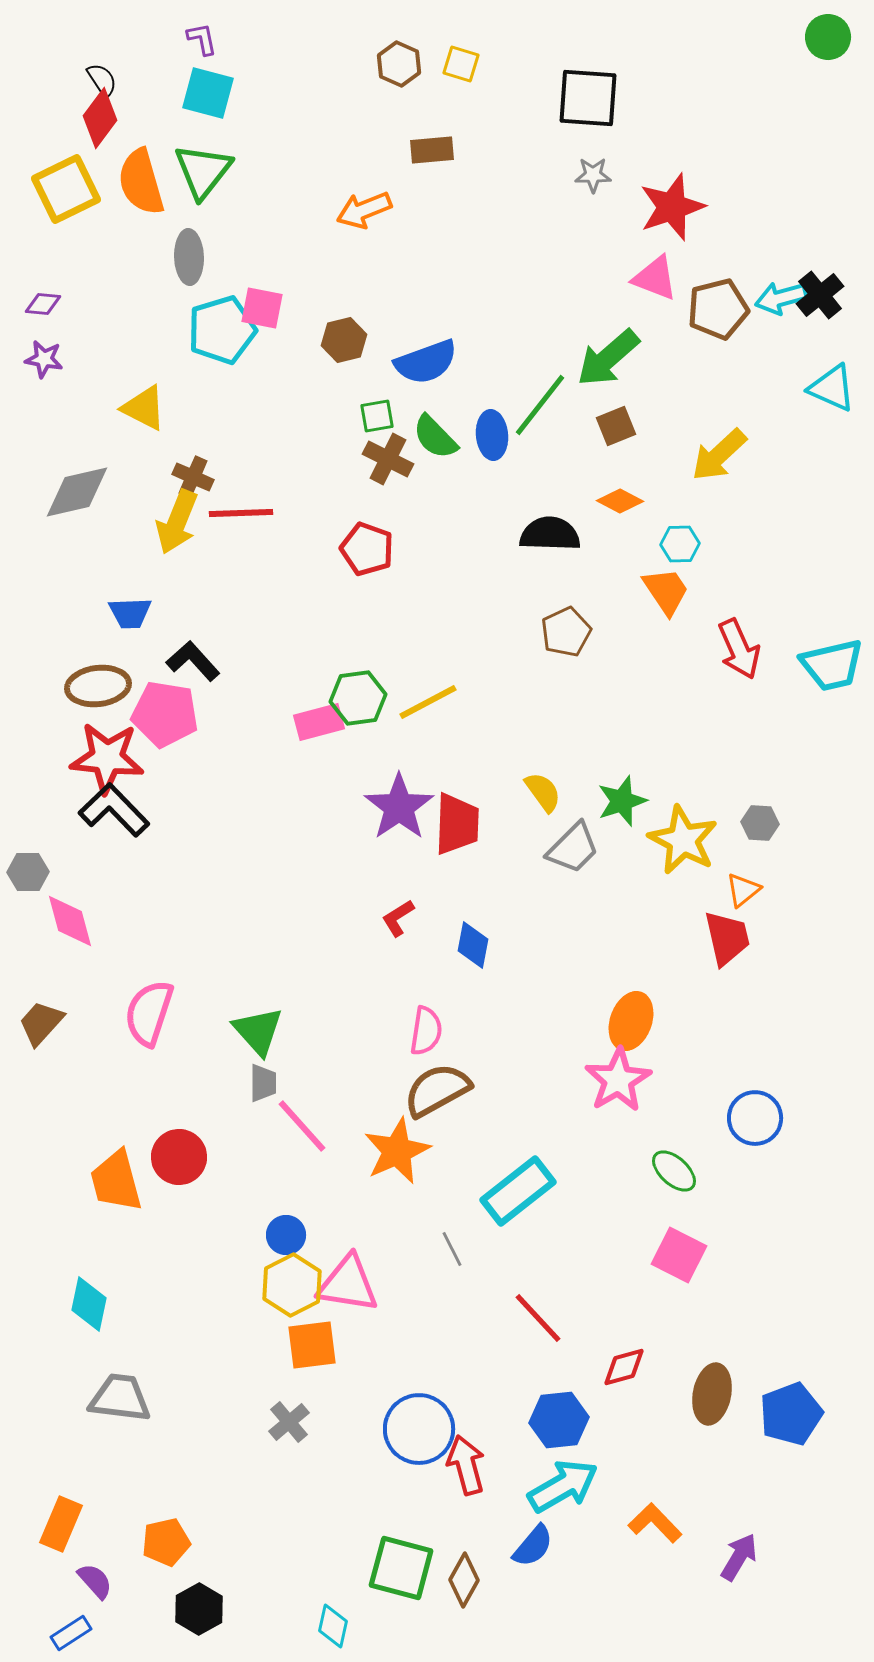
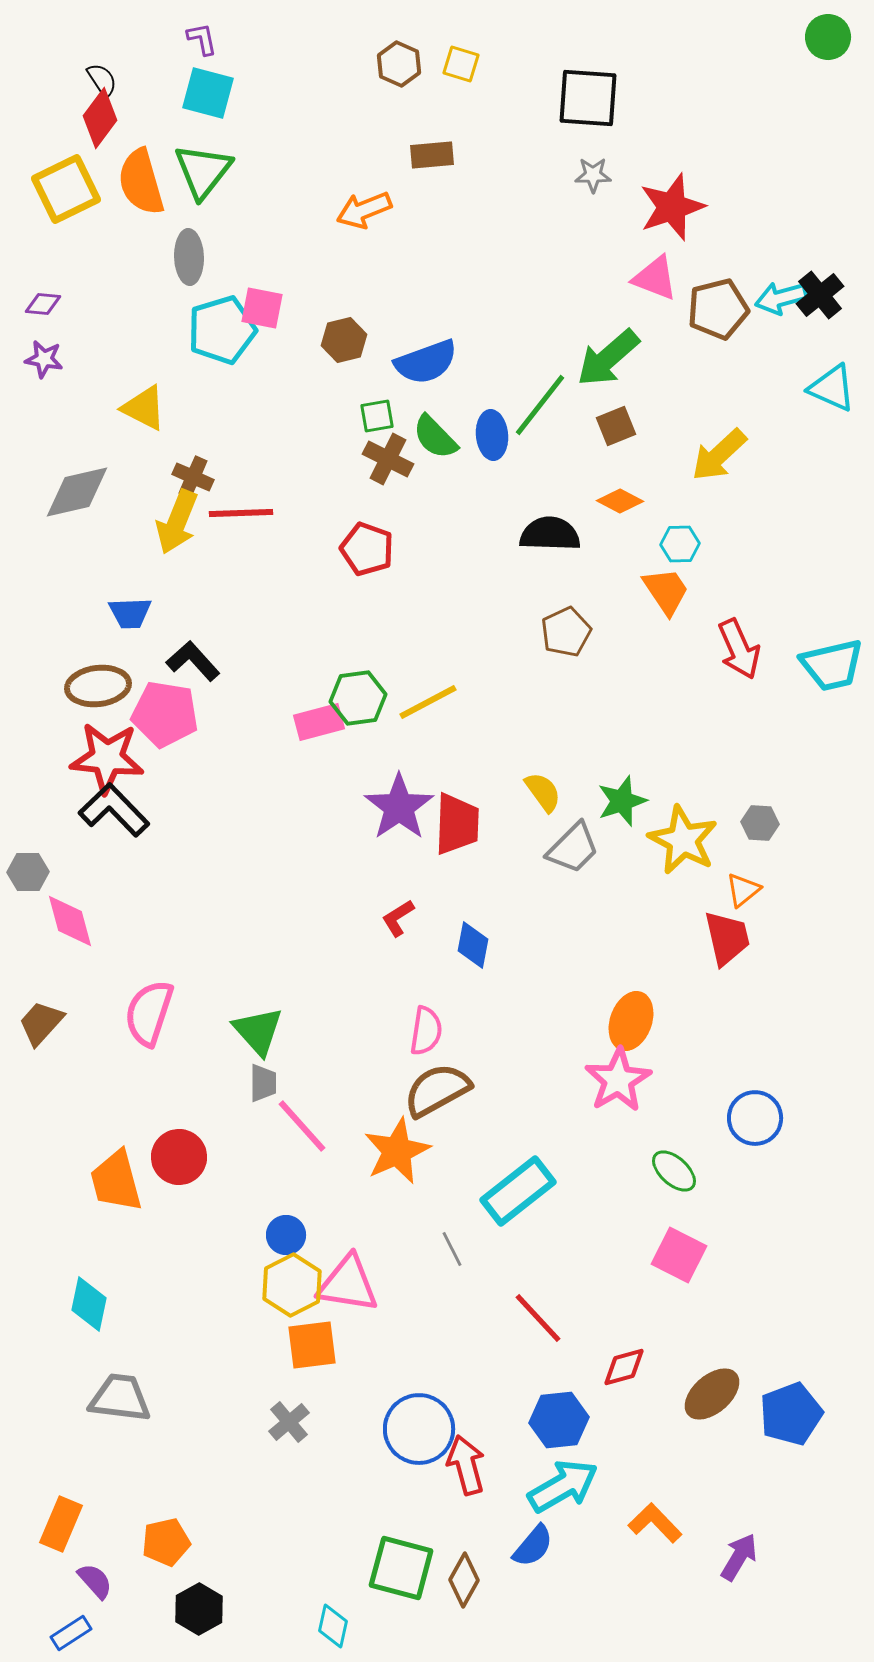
brown rectangle at (432, 150): moved 5 px down
brown ellipse at (712, 1394): rotated 38 degrees clockwise
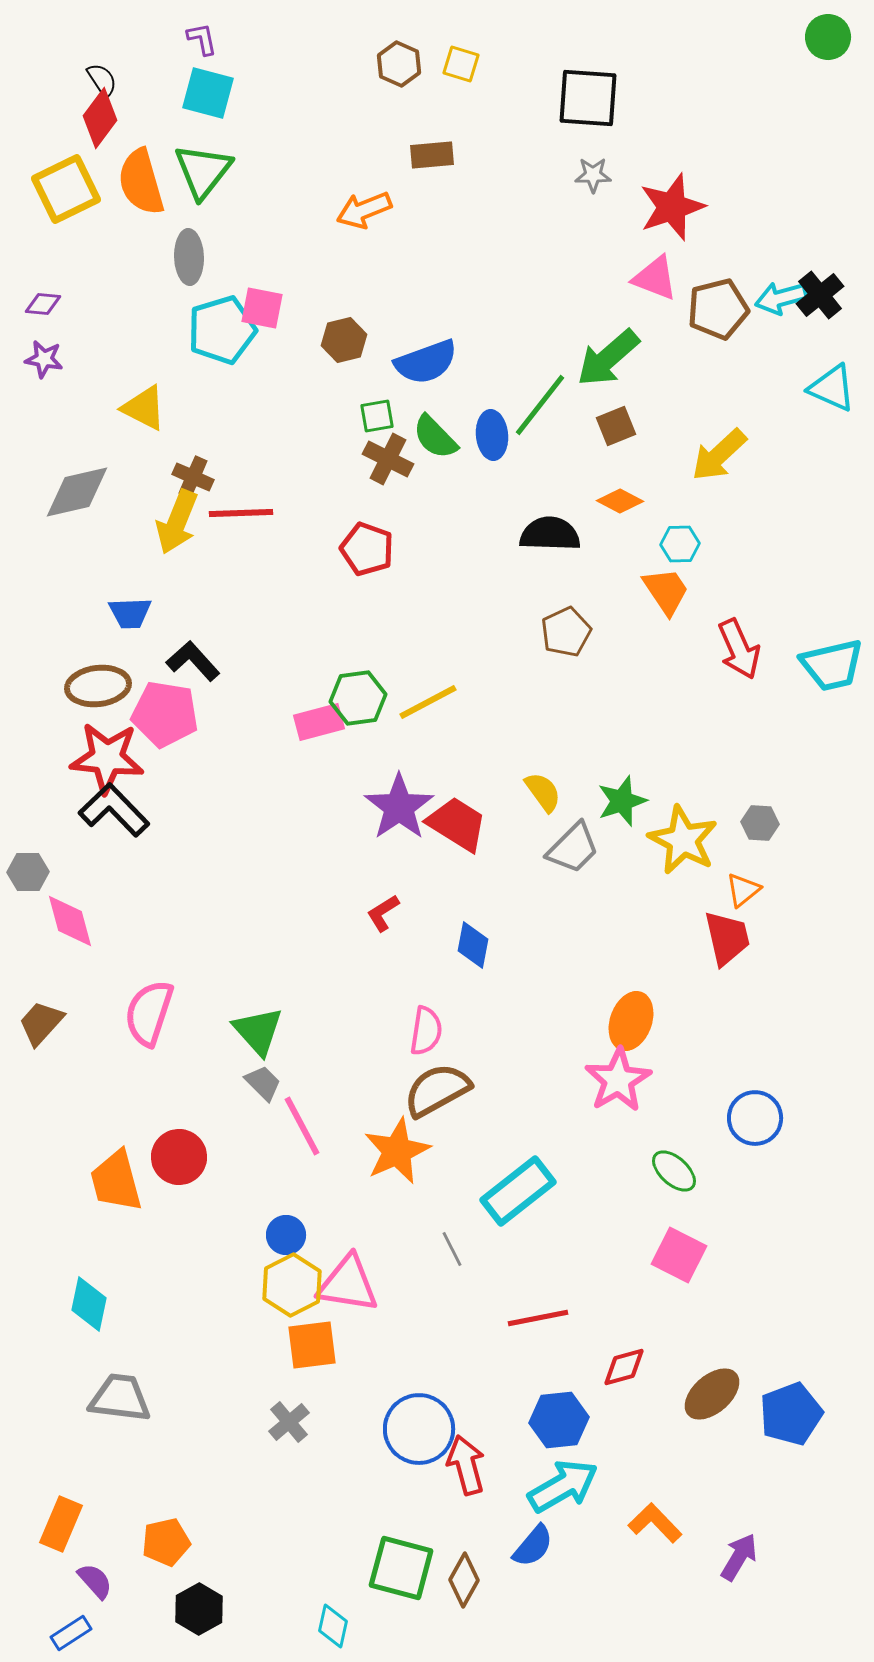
red trapezoid at (457, 824): rotated 60 degrees counterclockwise
red L-shape at (398, 918): moved 15 px left, 5 px up
gray trapezoid at (263, 1083): rotated 45 degrees counterclockwise
pink line at (302, 1126): rotated 14 degrees clockwise
red line at (538, 1318): rotated 58 degrees counterclockwise
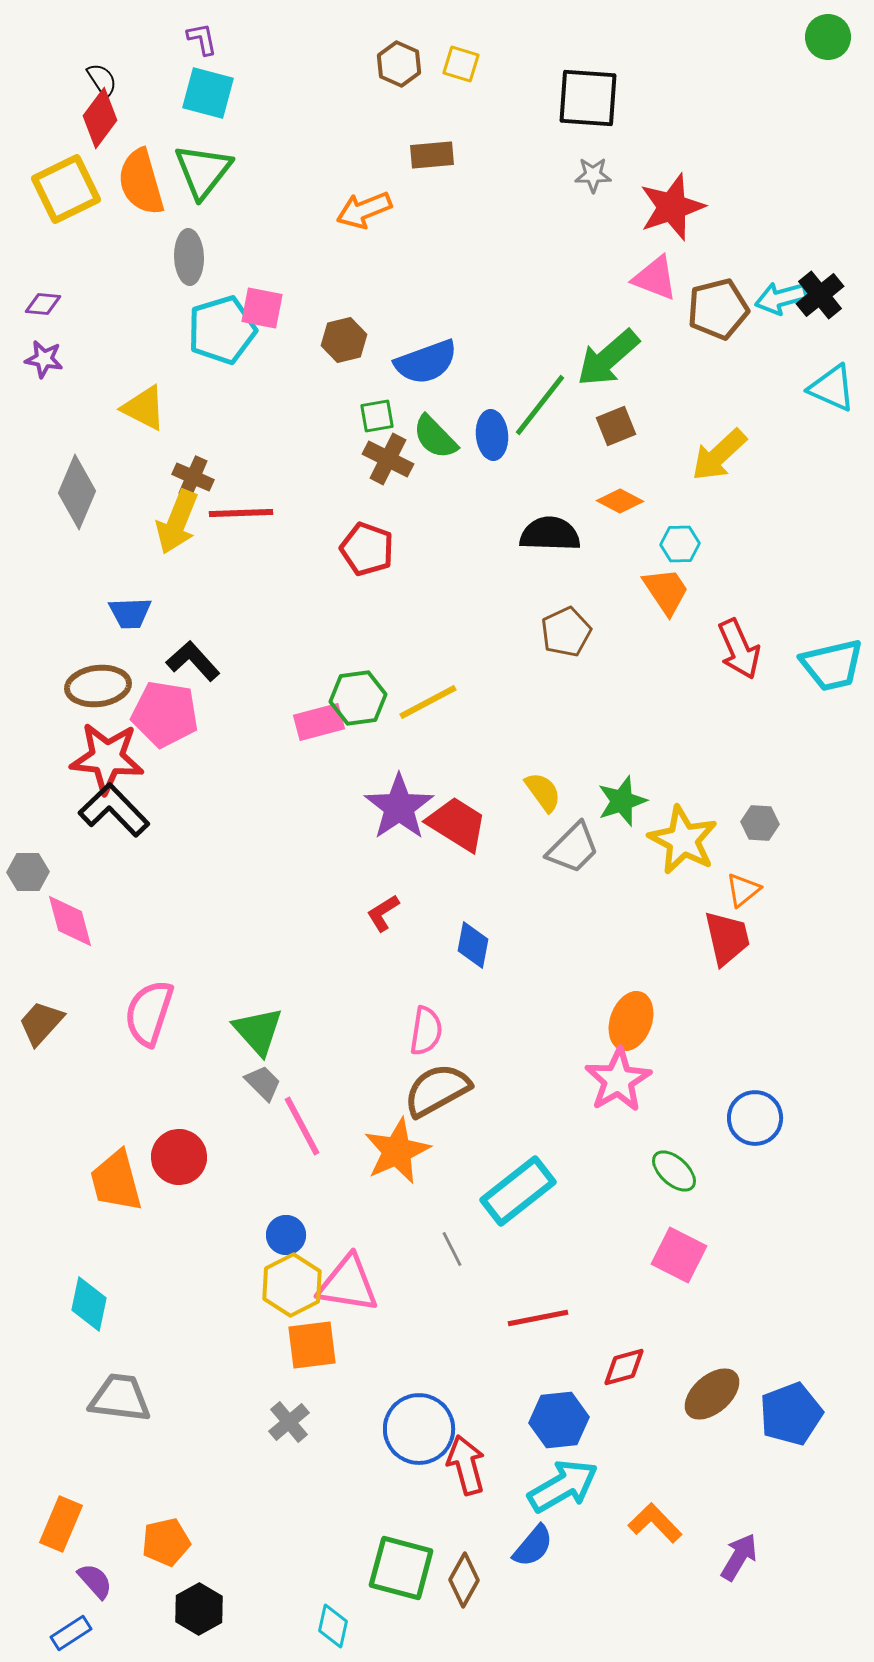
gray diamond at (77, 492): rotated 54 degrees counterclockwise
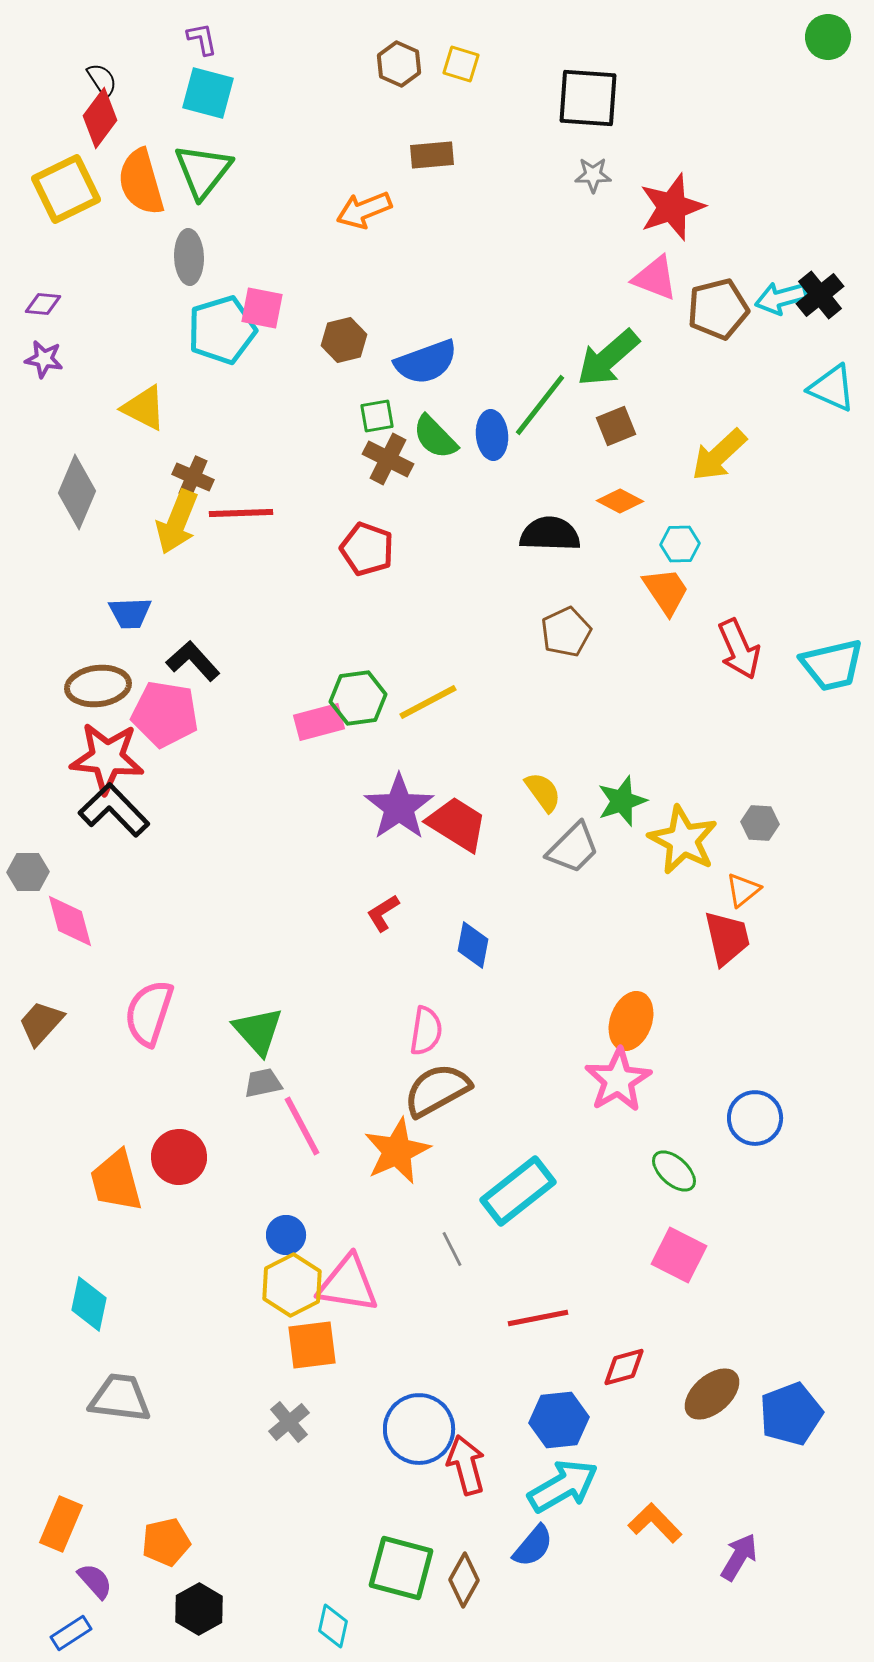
gray trapezoid at (263, 1083): rotated 57 degrees counterclockwise
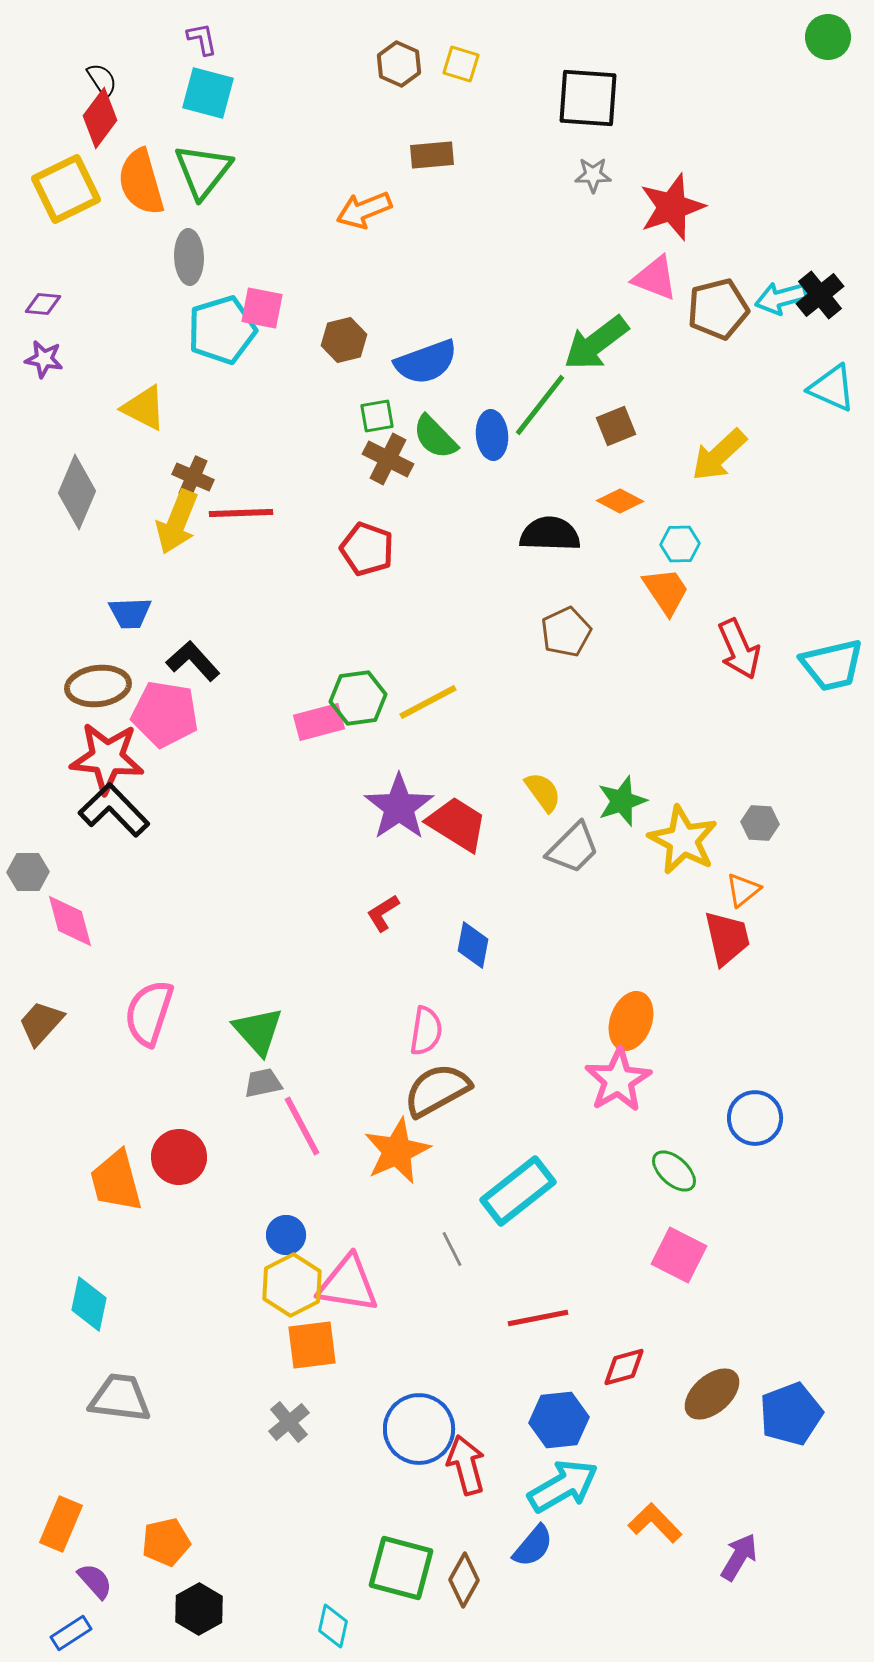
green arrow at (608, 358): moved 12 px left, 15 px up; rotated 4 degrees clockwise
